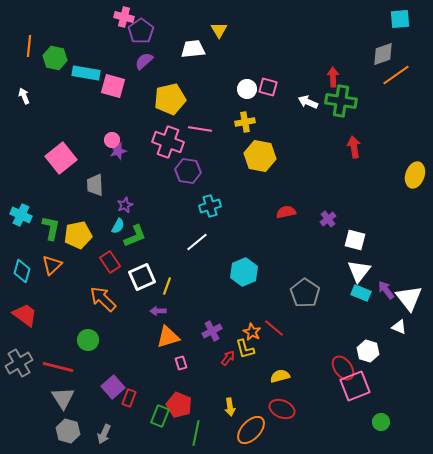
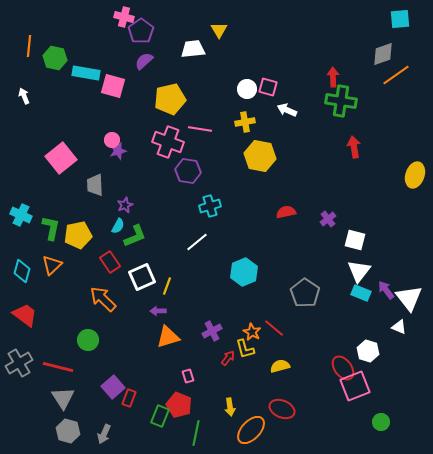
white arrow at (308, 102): moved 21 px left, 8 px down
pink rectangle at (181, 363): moved 7 px right, 13 px down
yellow semicircle at (280, 376): moved 10 px up
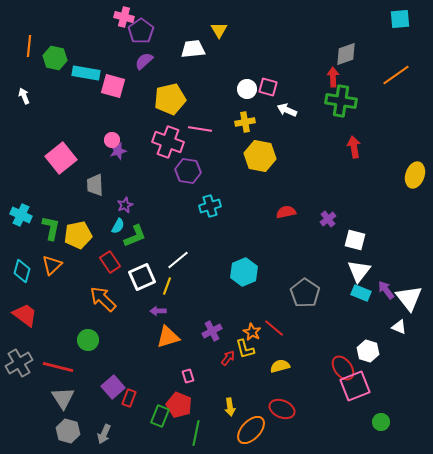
gray diamond at (383, 54): moved 37 px left
white line at (197, 242): moved 19 px left, 18 px down
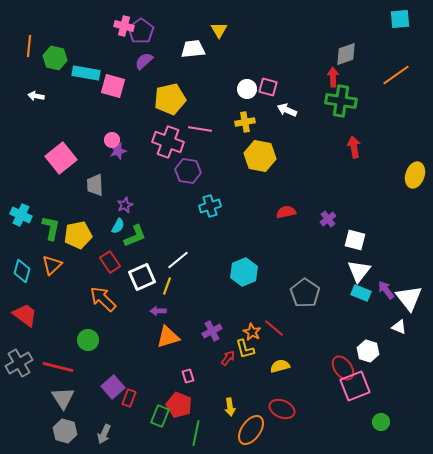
pink cross at (124, 17): moved 9 px down
white arrow at (24, 96): moved 12 px right; rotated 56 degrees counterclockwise
orange ellipse at (251, 430): rotated 8 degrees counterclockwise
gray hexagon at (68, 431): moved 3 px left
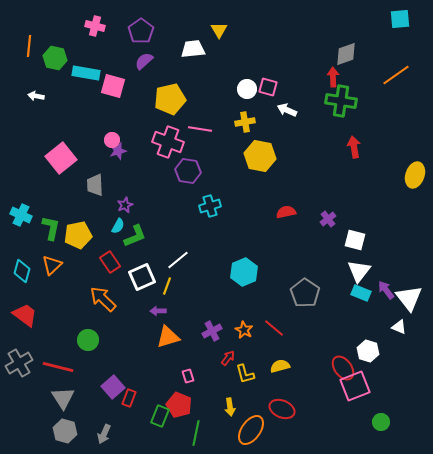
pink cross at (124, 26): moved 29 px left
orange star at (252, 332): moved 8 px left, 2 px up
yellow L-shape at (245, 349): moved 25 px down
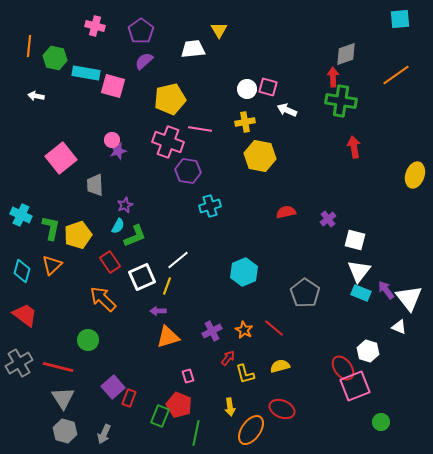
yellow pentagon at (78, 235): rotated 8 degrees counterclockwise
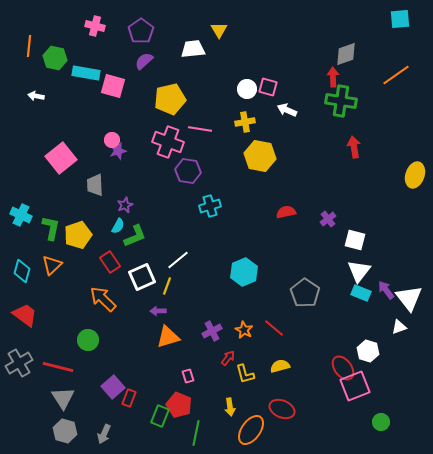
white triangle at (399, 327): rotated 42 degrees counterclockwise
